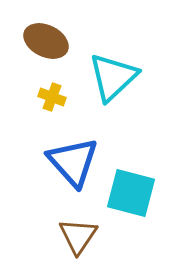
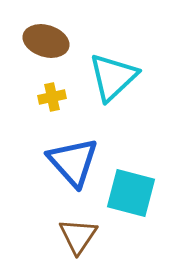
brown ellipse: rotated 9 degrees counterclockwise
yellow cross: rotated 32 degrees counterclockwise
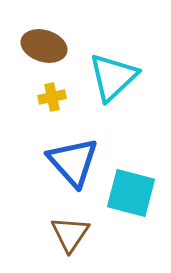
brown ellipse: moved 2 px left, 5 px down
brown triangle: moved 8 px left, 2 px up
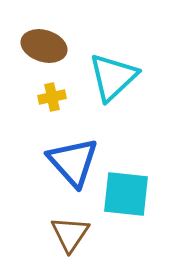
cyan square: moved 5 px left, 1 px down; rotated 9 degrees counterclockwise
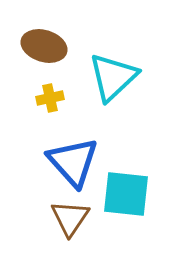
yellow cross: moved 2 px left, 1 px down
brown triangle: moved 16 px up
